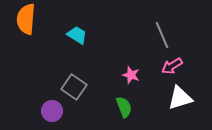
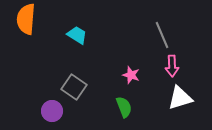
pink arrow: rotated 60 degrees counterclockwise
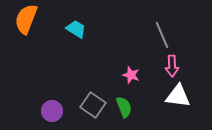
orange semicircle: rotated 16 degrees clockwise
cyan trapezoid: moved 1 px left, 6 px up
gray square: moved 19 px right, 18 px down
white triangle: moved 2 px left, 2 px up; rotated 24 degrees clockwise
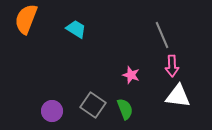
green semicircle: moved 1 px right, 2 px down
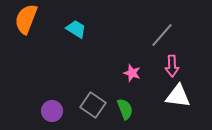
gray line: rotated 64 degrees clockwise
pink star: moved 1 px right, 2 px up
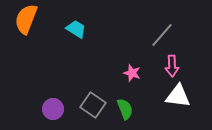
purple circle: moved 1 px right, 2 px up
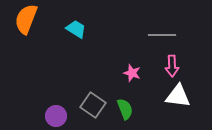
gray line: rotated 48 degrees clockwise
purple circle: moved 3 px right, 7 px down
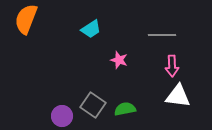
cyan trapezoid: moved 15 px right; rotated 115 degrees clockwise
pink star: moved 13 px left, 13 px up
green semicircle: rotated 80 degrees counterclockwise
purple circle: moved 6 px right
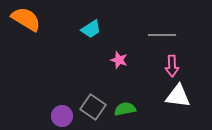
orange semicircle: rotated 100 degrees clockwise
gray square: moved 2 px down
